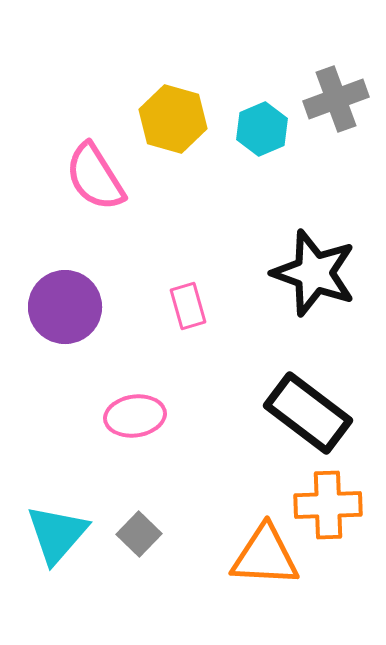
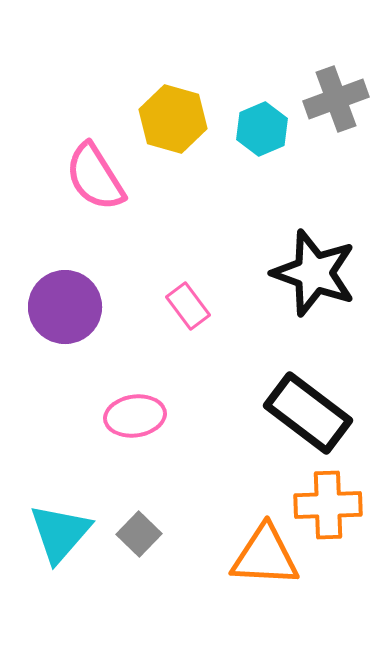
pink rectangle: rotated 21 degrees counterclockwise
cyan triangle: moved 3 px right, 1 px up
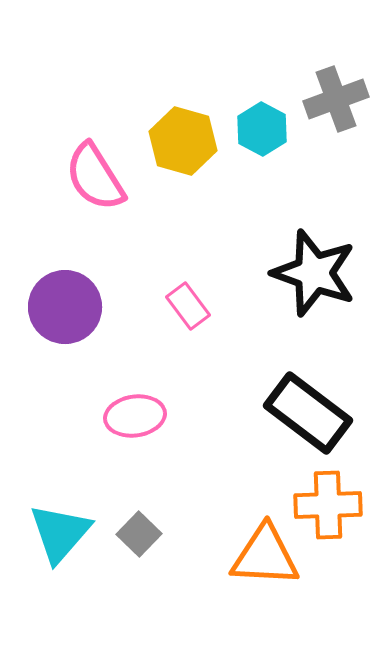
yellow hexagon: moved 10 px right, 22 px down
cyan hexagon: rotated 9 degrees counterclockwise
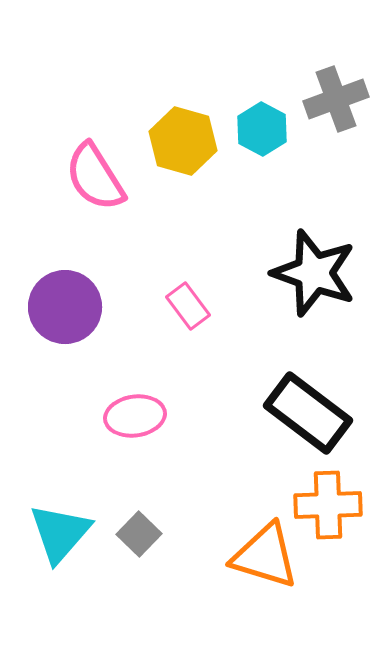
orange triangle: rotated 14 degrees clockwise
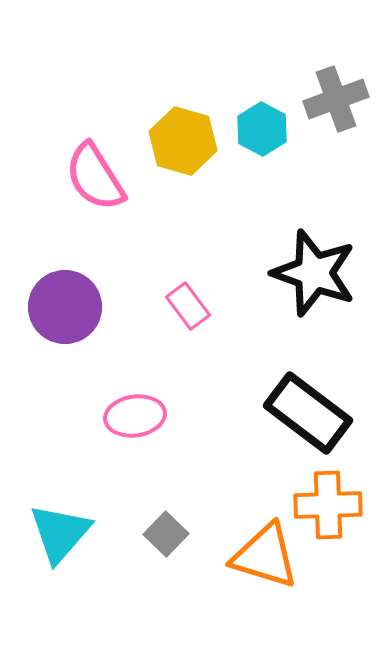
gray square: moved 27 px right
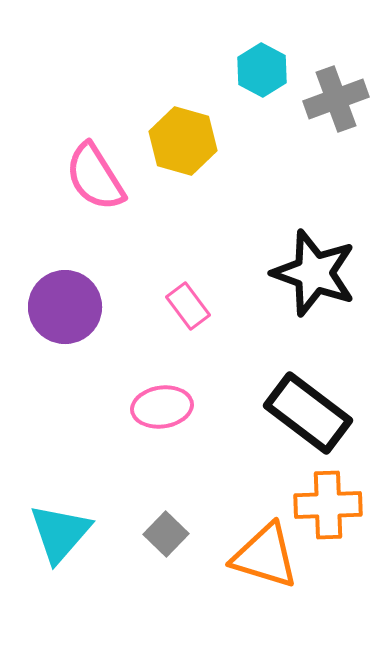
cyan hexagon: moved 59 px up
pink ellipse: moved 27 px right, 9 px up
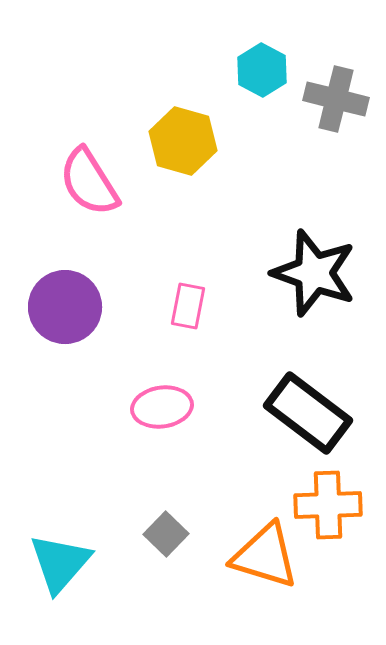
gray cross: rotated 34 degrees clockwise
pink semicircle: moved 6 px left, 5 px down
pink rectangle: rotated 48 degrees clockwise
cyan triangle: moved 30 px down
